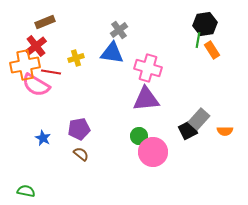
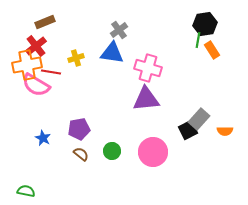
orange cross: moved 2 px right
green circle: moved 27 px left, 15 px down
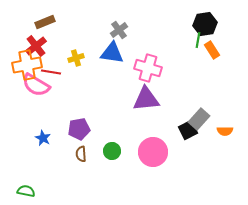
brown semicircle: rotated 133 degrees counterclockwise
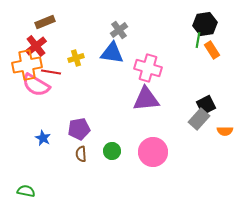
black square: moved 18 px right, 25 px up
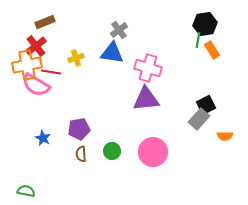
orange semicircle: moved 5 px down
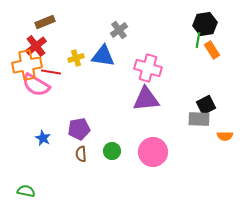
blue triangle: moved 9 px left, 3 px down
gray rectangle: rotated 50 degrees clockwise
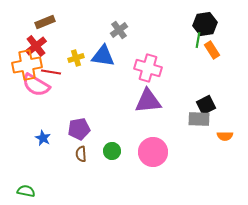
purple triangle: moved 2 px right, 2 px down
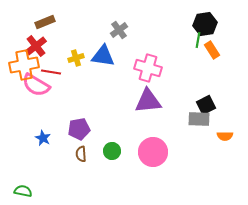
orange cross: moved 3 px left
green semicircle: moved 3 px left
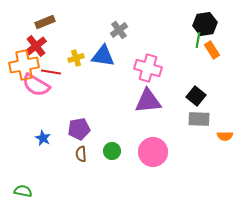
black square: moved 10 px left, 9 px up; rotated 24 degrees counterclockwise
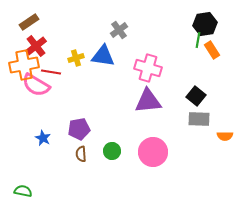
brown rectangle: moved 16 px left; rotated 12 degrees counterclockwise
